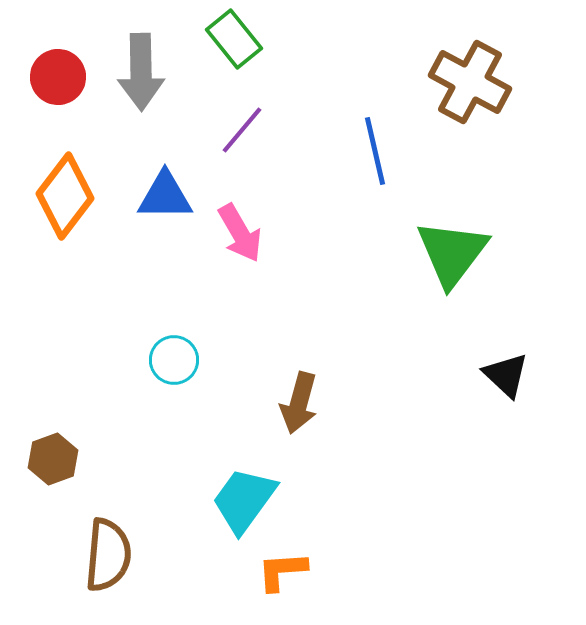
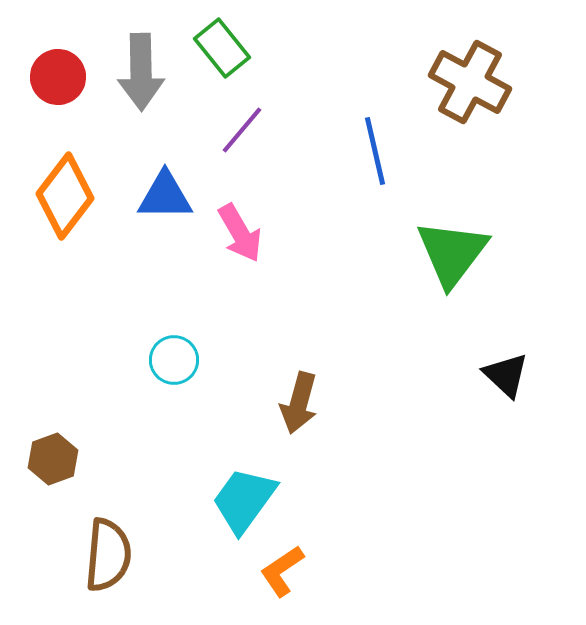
green rectangle: moved 12 px left, 9 px down
orange L-shape: rotated 30 degrees counterclockwise
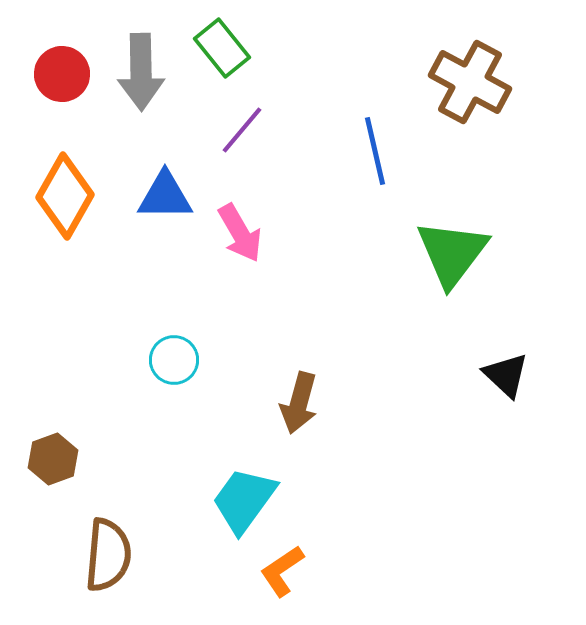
red circle: moved 4 px right, 3 px up
orange diamond: rotated 8 degrees counterclockwise
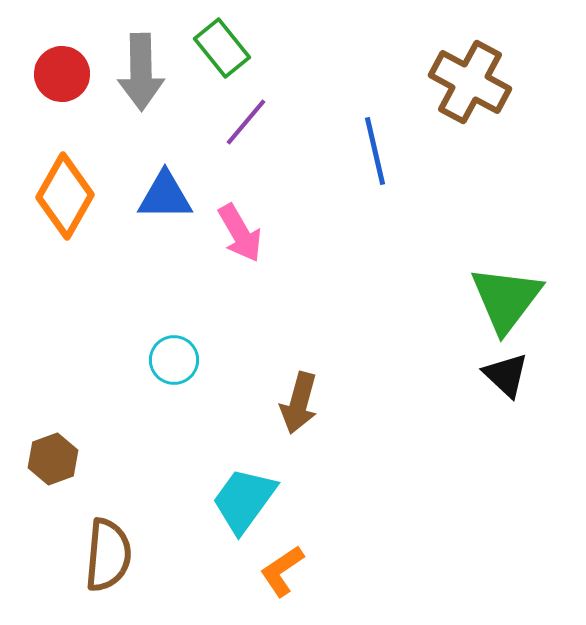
purple line: moved 4 px right, 8 px up
green triangle: moved 54 px right, 46 px down
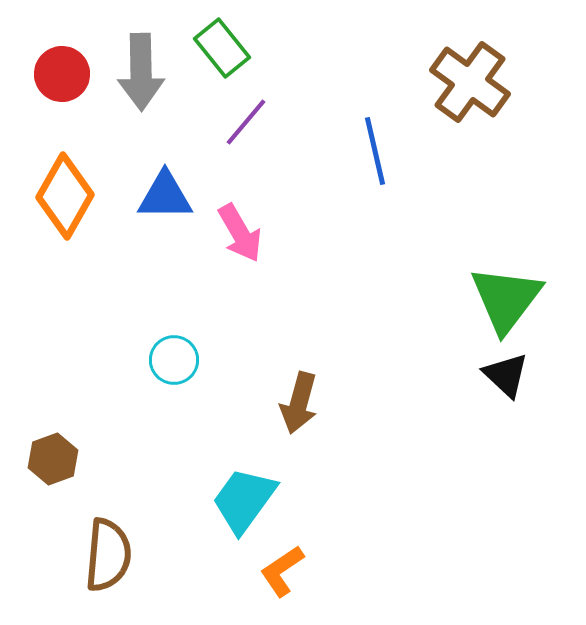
brown cross: rotated 8 degrees clockwise
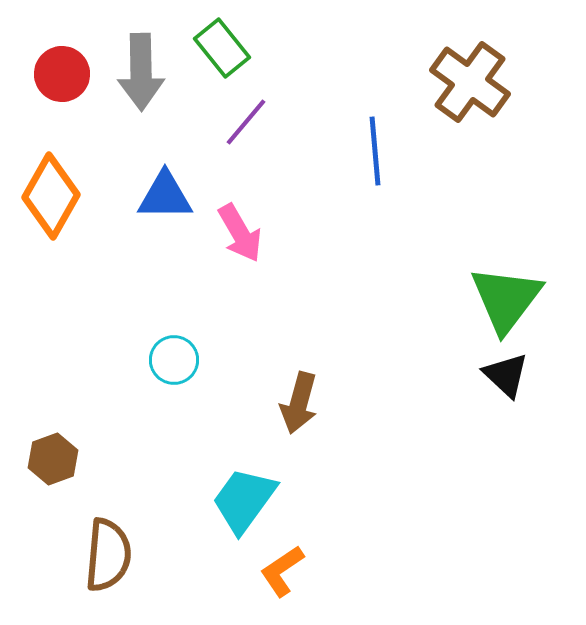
blue line: rotated 8 degrees clockwise
orange diamond: moved 14 px left
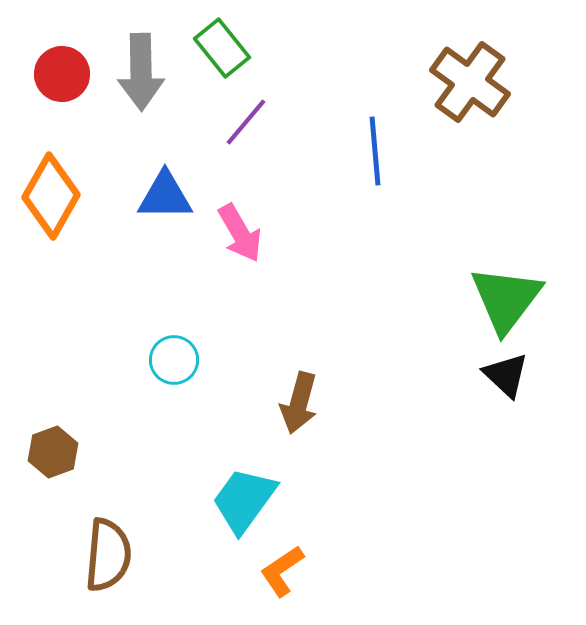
brown hexagon: moved 7 px up
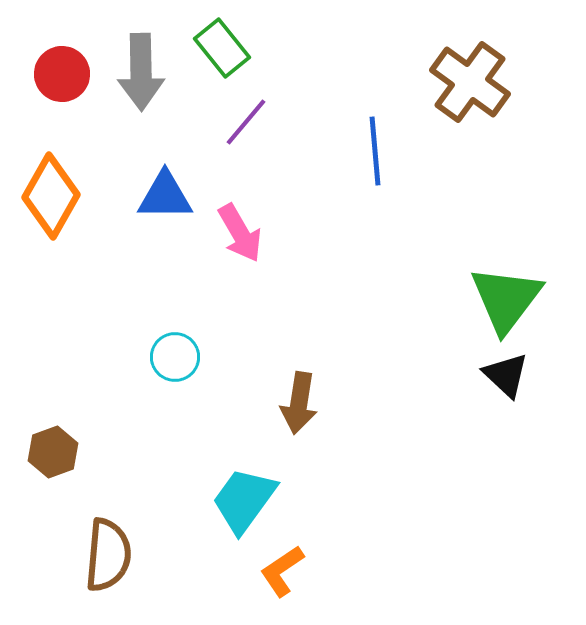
cyan circle: moved 1 px right, 3 px up
brown arrow: rotated 6 degrees counterclockwise
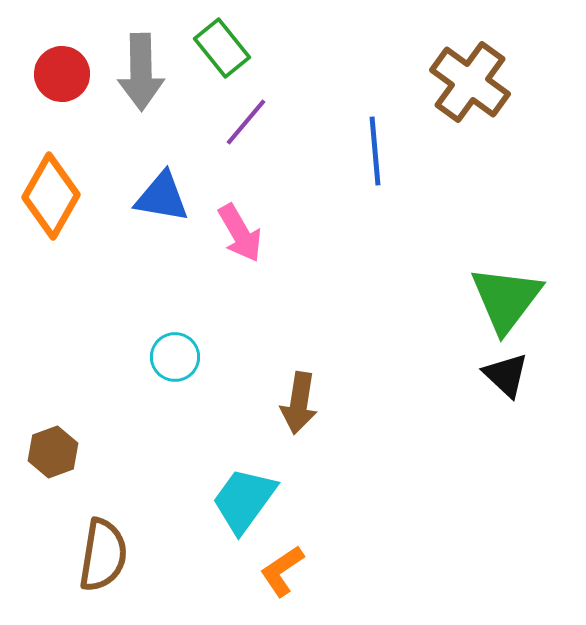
blue triangle: moved 3 px left, 1 px down; rotated 10 degrees clockwise
brown semicircle: moved 5 px left; rotated 4 degrees clockwise
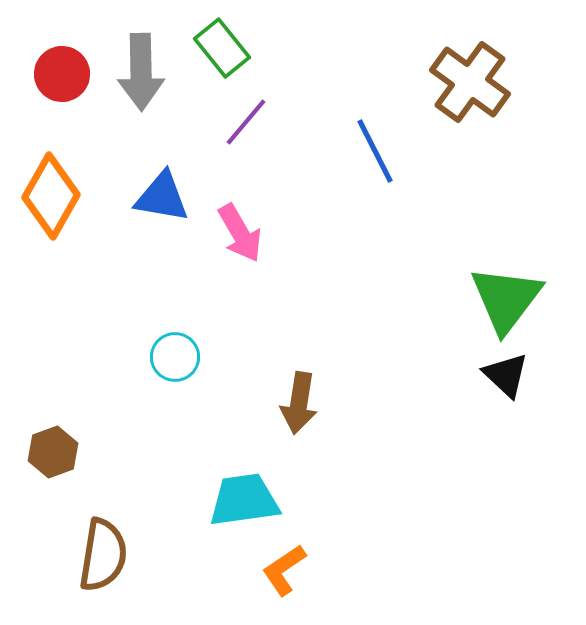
blue line: rotated 22 degrees counterclockwise
cyan trapezoid: rotated 46 degrees clockwise
orange L-shape: moved 2 px right, 1 px up
